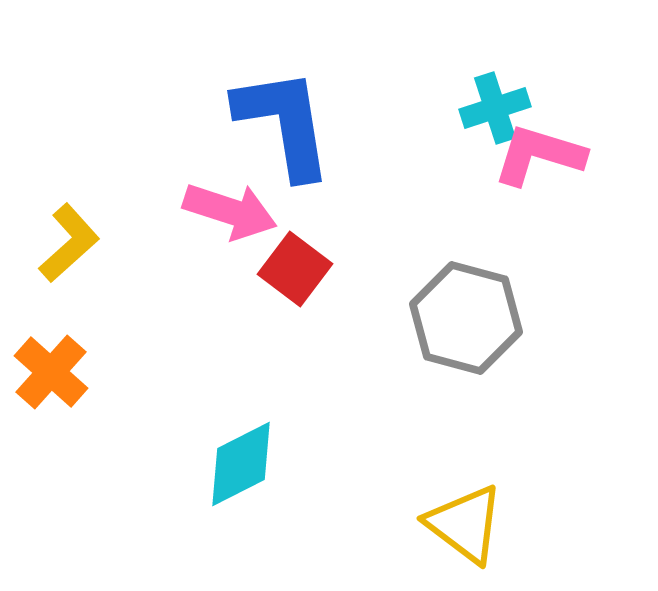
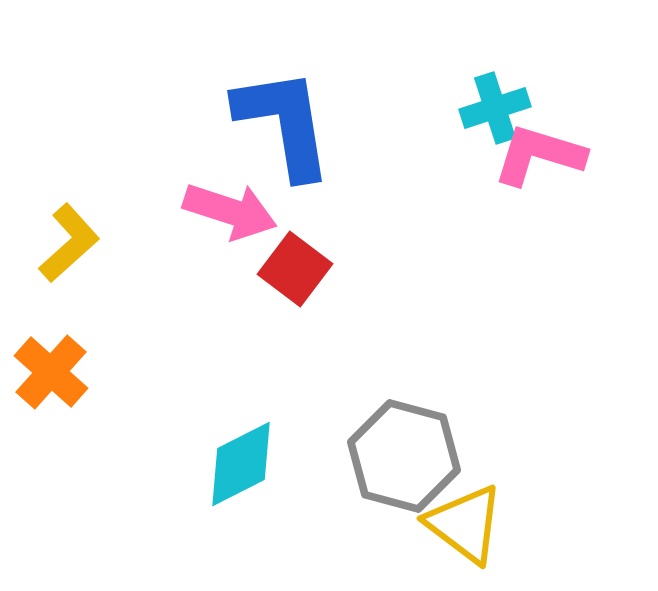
gray hexagon: moved 62 px left, 138 px down
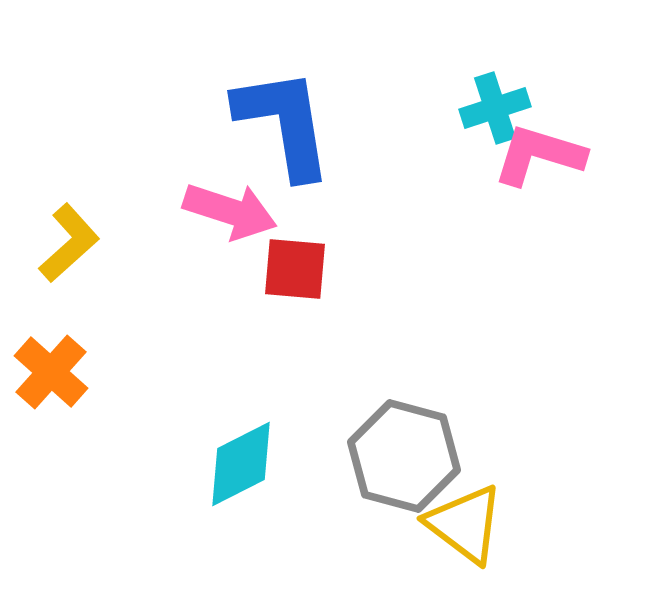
red square: rotated 32 degrees counterclockwise
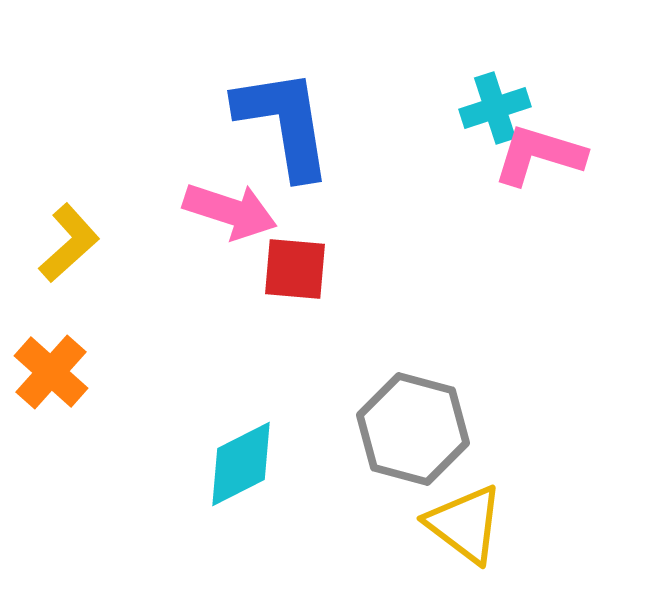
gray hexagon: moved 9 px right, 27 px up
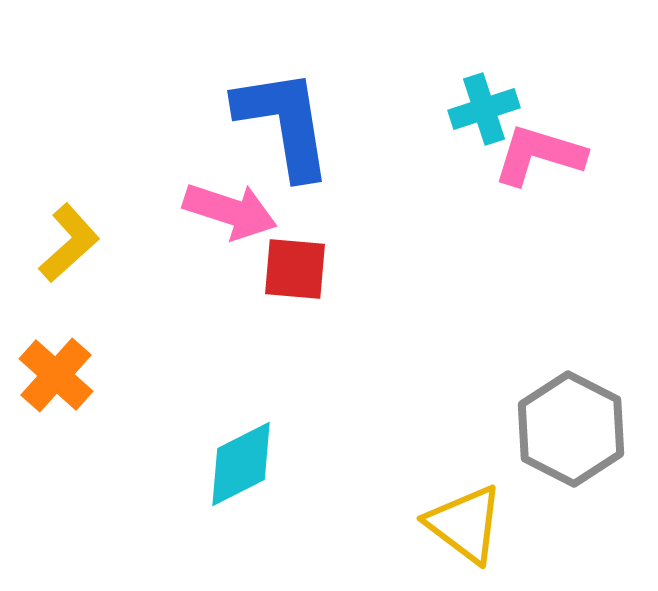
cyan cross: moved 11 px left, 1 px down
orange cross: moved 5 px right, 3 px down
gray hexagon: moved 158 px right; rotated 12 degrees clockwise
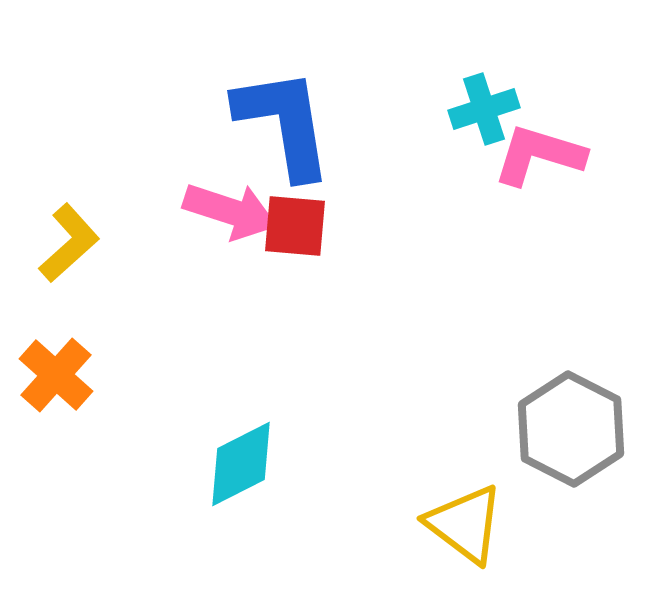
red square: moved 43 px up
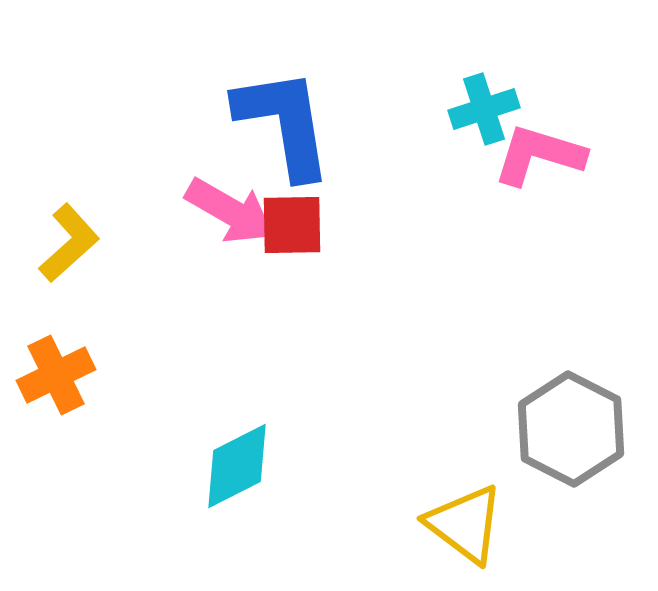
pink arrow: rotated 12 degrees clockwise
red square: moved 3 px left, 1 px up; rotated 6 degrees counterclockwise
orange cross: rotated 22 degrees clockwise
cyan diamond: moved 4 px left, 2 px down
